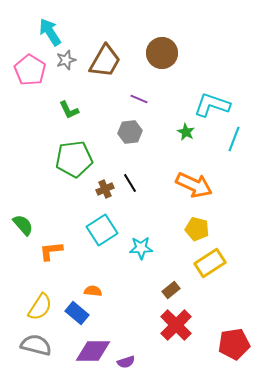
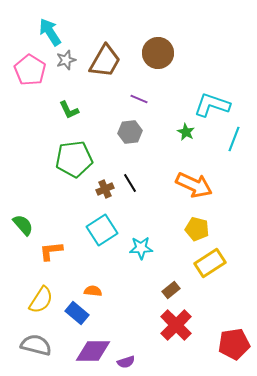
brown circle: moved 4 px left
yellow semicircle: moved 1 px right, 7 px up
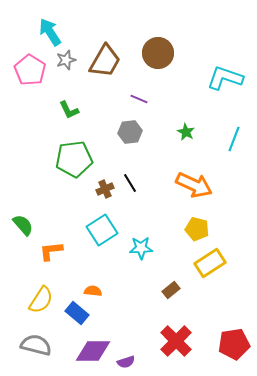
cyan L-shape: moved 13 px right, 27 px up
red cross: moved 16 px down
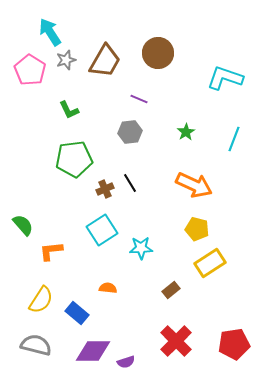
green star: rotated 12 degrees clockwise
orange semicircle: moved 15 px right, 3 px up
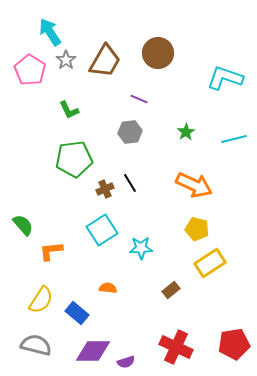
gray star: rotated 18 degrees counterclockwise
cyan line: rotated 55 degrees clockwise
red cross: moved 6 px down; rotated 20 degrees counterclockwise
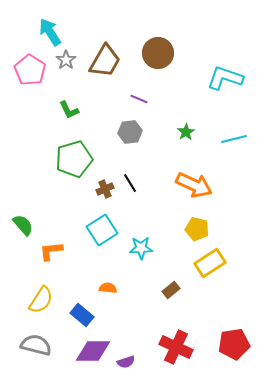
green pentagon: rotated 9 degrees counterclockwise
blue rectangle: moved 5 px right, 2 px down
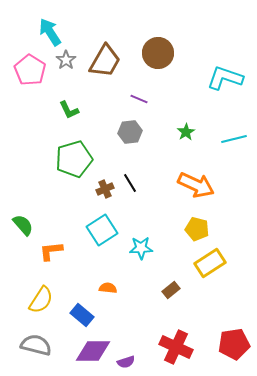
orange arrow: moved 2 px right
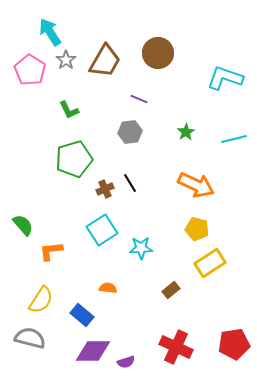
gray semicircle: moved 6 px left, 7 px up
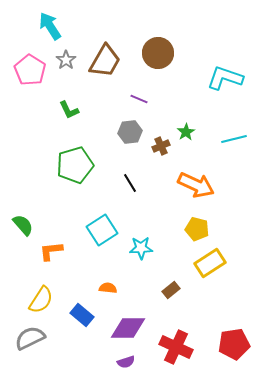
cyan arrow: moved 6 px up
green pentagon: moved 1 px right, 6 px down
brown cross: moved 56 px right, 43 px up
gray semicircle: rotated 40 degrees counterclockwise
purple diamond: moved 35 px right, 23 px up
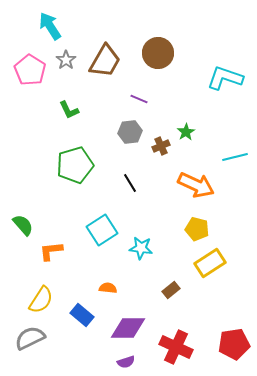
cyan line: moved 1 px right, 18 px down
cyan star: rotated 10 degrees clockwise
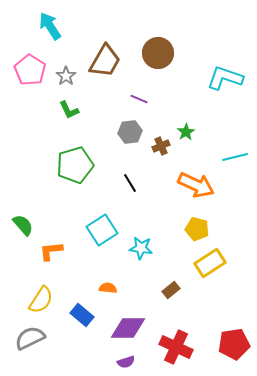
gray star: moved 16 px down
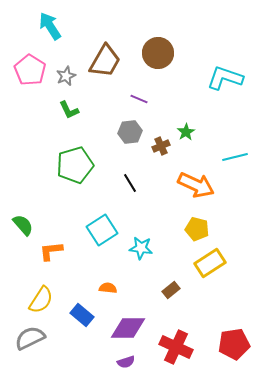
gray star: rotated 12 degrees clockwise
